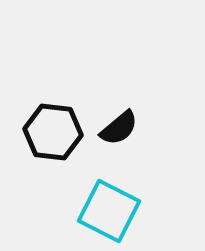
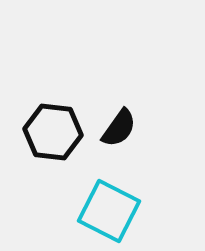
black semicircle: rotated 15 degrees counterclockwise
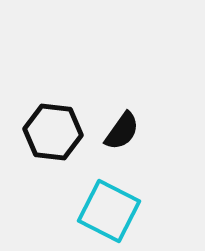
black semicircle: moved 3 px right, 3 px down
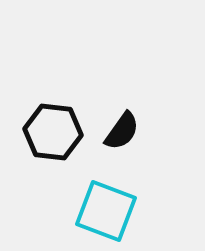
cyan square: moved 3 px left; rotated 6 degrees counterclockwise
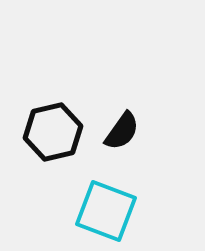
black hexagon: rotated 20 degrees counterclockwise
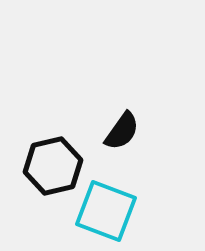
black hexagon: moved 34 px down
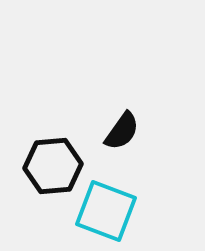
black hexagon: rotated 8 degrees clockwise
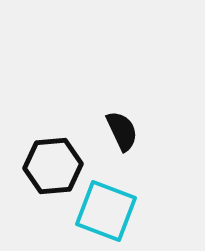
black semicircle: rotated 60 degrees counterclockwise
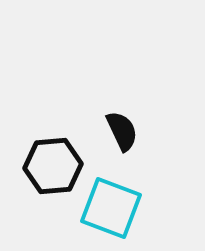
cyan square: moved 5 px right, 3 px up
